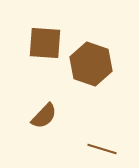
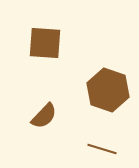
brown hexagon: moved 17 px right, 26 px down
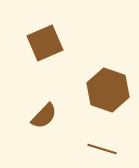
brown square: rotated 27 degrees counterclockwise
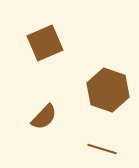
brown semicircle: moved 1 px down
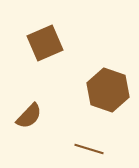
brown semicircle: moved 15 px left, 1 px up
brown line: moved 13 px left
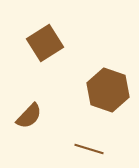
brown square: rotated 9 degrees counterclockwise
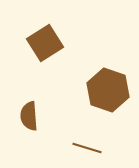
brown semicircle: rotated 132 degrees clockwise
brown line: moved 2 px left, 1 px up
